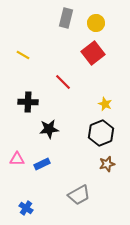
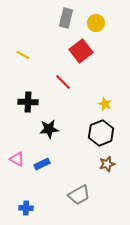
red square: moved 12 px left, 2 px up
pink triangle: rotated 28 degrees clockwise
blue cross: rotated 32 degrees counterclockwise
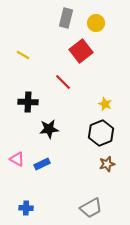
gray trapezoid: moved 12 px right, 13 px down
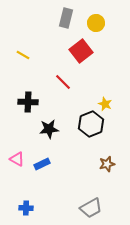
black hexagon: moved 10 px left, 9 px up
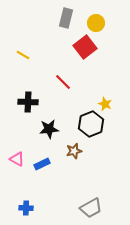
red square: moved 4 px right, 4 px up
brown star: moved 33 px left, 13 px up
